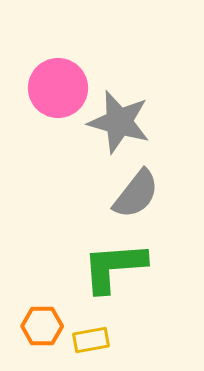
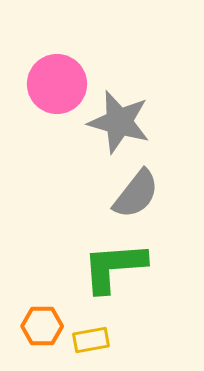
pink circle: moved 1 px left, 4 px up
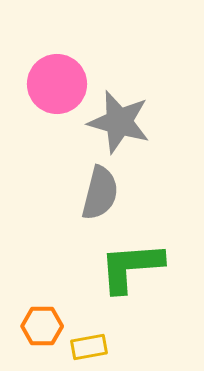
gray semicircle: moved 36 px left, 1 px up; rotated 24 degrees counterclockwise
green L-shape: moved 17 px right
yellow rectangle: moved 2 px left, 7 px down
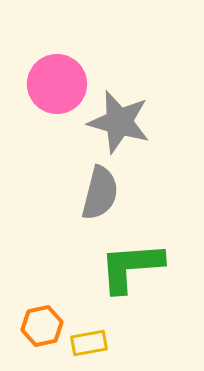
orange hexagon: rotated 12 degrees counterclockwise
yellow rectangle: moved 4 px up
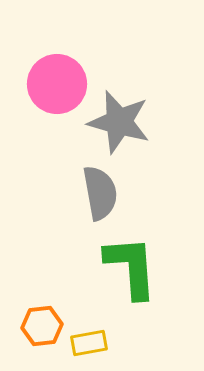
gray semicircle: rotated 24 degrees counterclockwise
green L-shape: rotated 90 degrees clockwise
orange hexagon: rotated 6 degrees clockwise
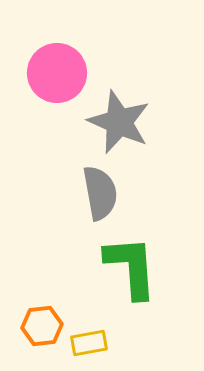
pink circle: moved 11 px up
gray star: rotated 8 degrees clockwise
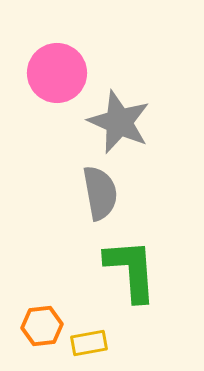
green L-shape: moved 3 px down
